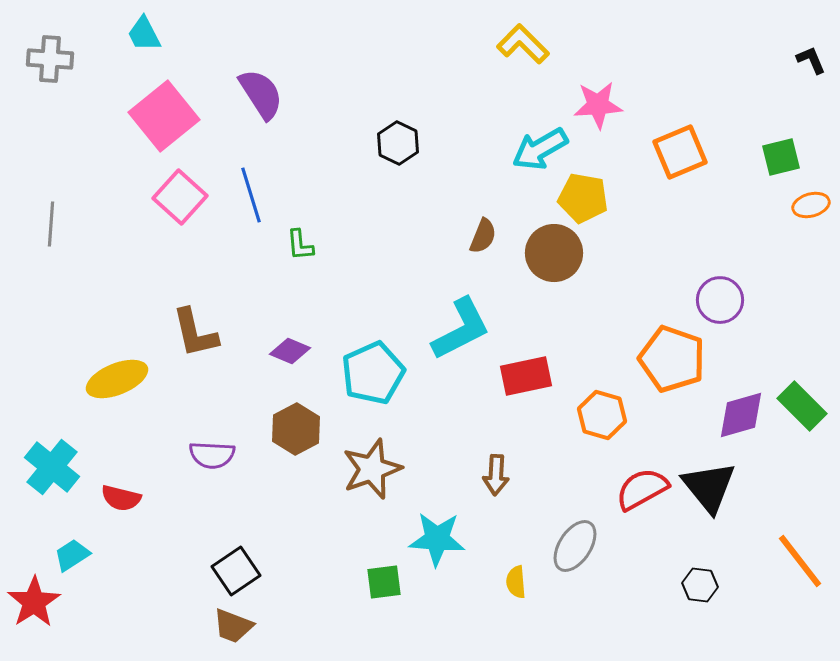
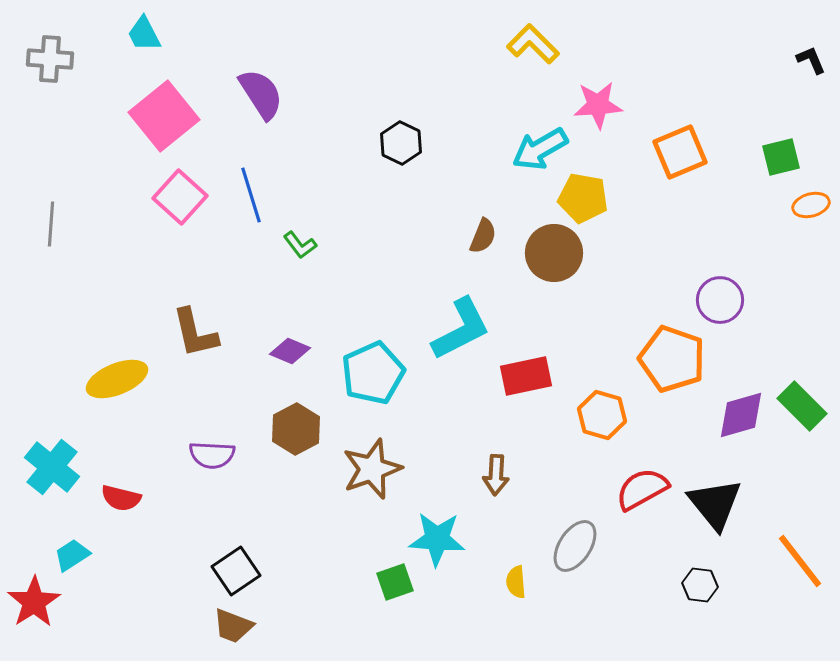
yellow L-shape at (523, 44): moved 10 px right
black hexagon at (398, 143): moved 3 px right
green L-shape at (300, 245): rotated 32 degrees counterclockwise
black triangle at (709, 487): moved 6 px right, 17 px down
green square at (384, 582): moved 11 px right; rotated 12 degrees counterclockwise
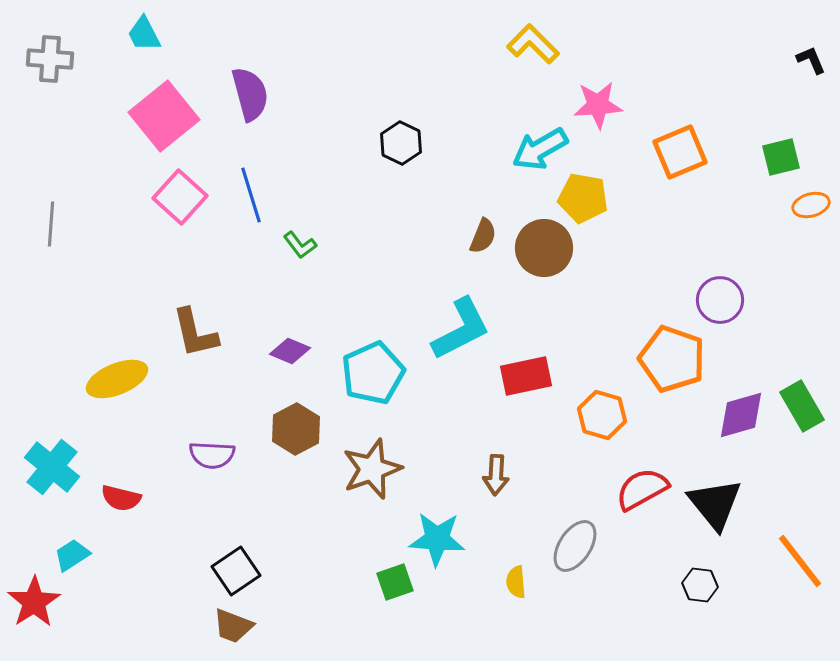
purple semicircle at (261, 94): moved 11 px left; rotated 18 degrees clockwise
brown circle at (554, 253): moved 10 px left, 5 px up
green rectangle at (802, 406): rotated 15 degrees clockwise
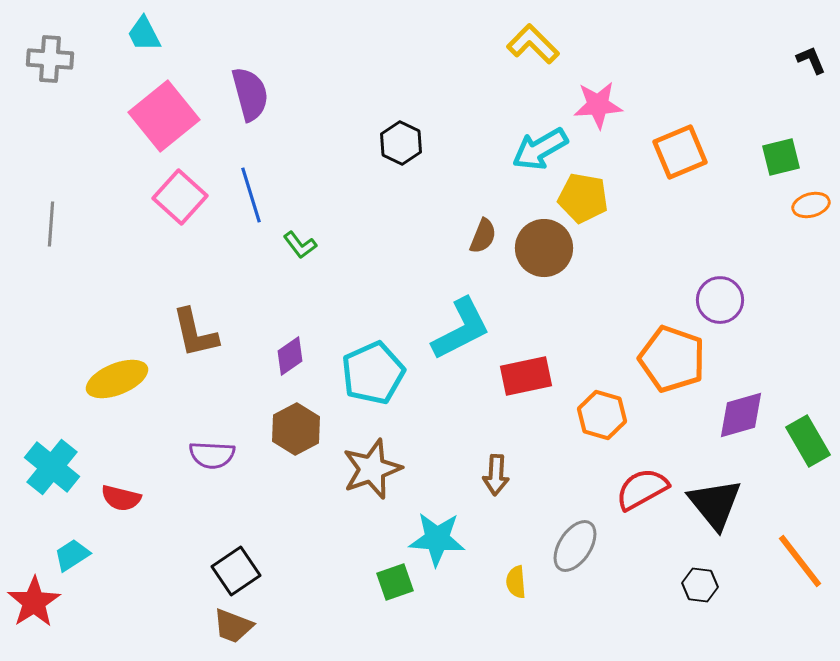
purple diamond at (290, 351): moved 5 px down; rotated 57 degrees counterclockwise
green rectangle at (802, 406): moved 6 px right, 35 px down
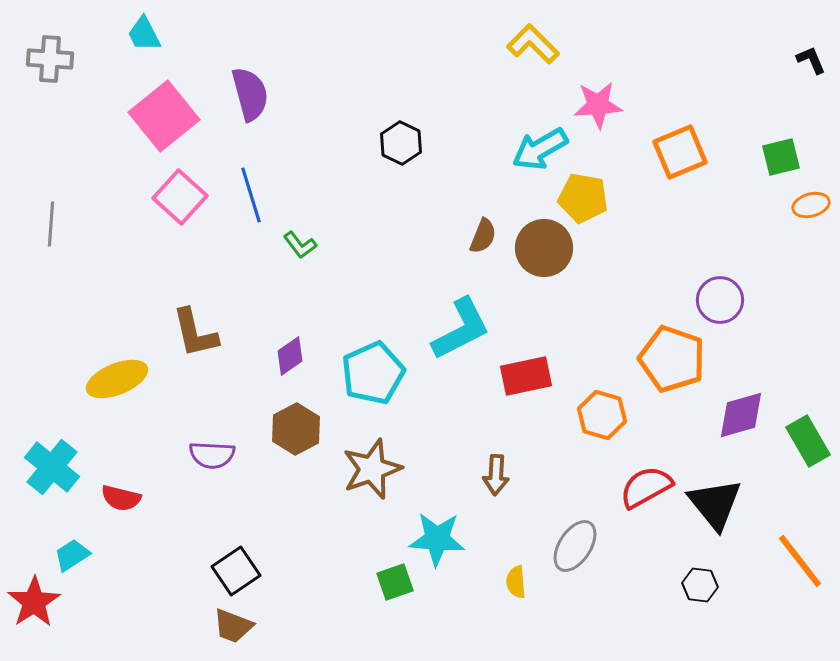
red semicircle at (642, 489): moved 4 px right, 2 px up
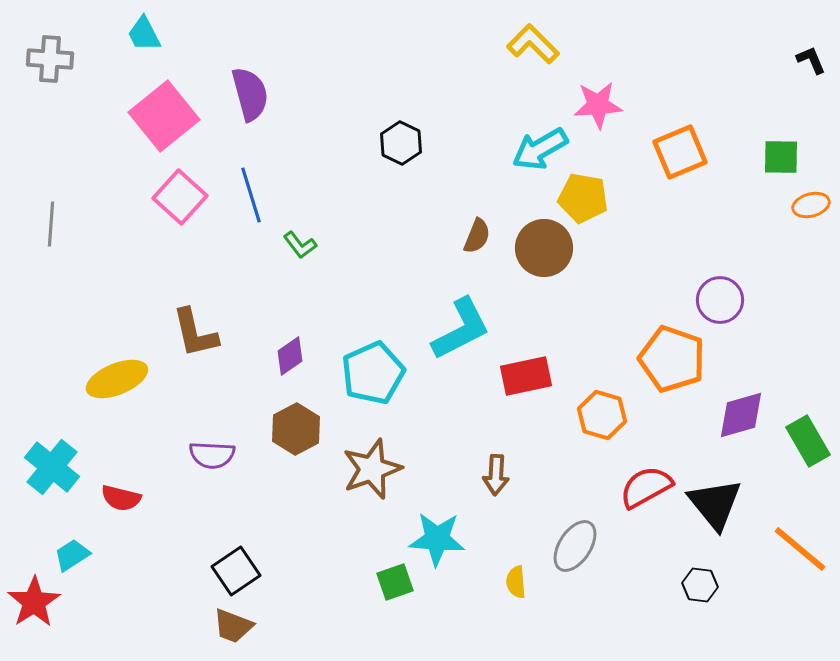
green square at (781, 157): rotated 15 degrees clockwise
brown semicircle at (483, 236): moved 6 px left
orange line at (800, 561): moved 12 px up; rotated 12 degrees counterclockwise
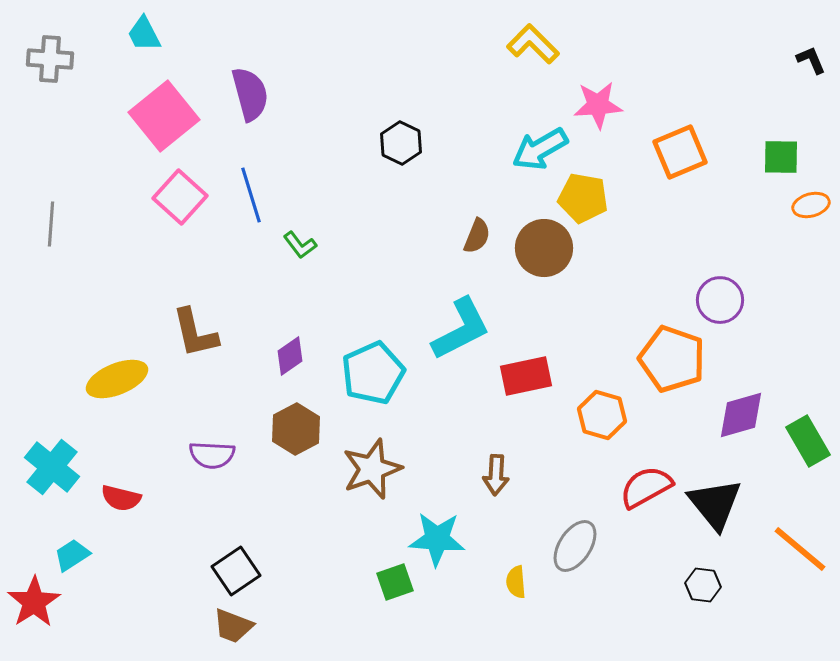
black hexagon at (700, 585): moved 3 px right
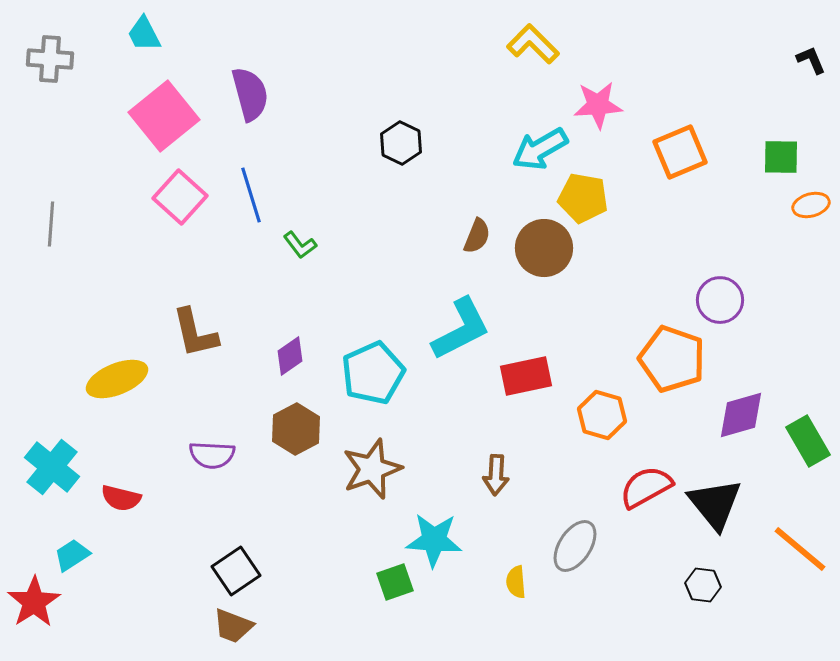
cyan star at (437, 539): moved 3 px left, 1 px down
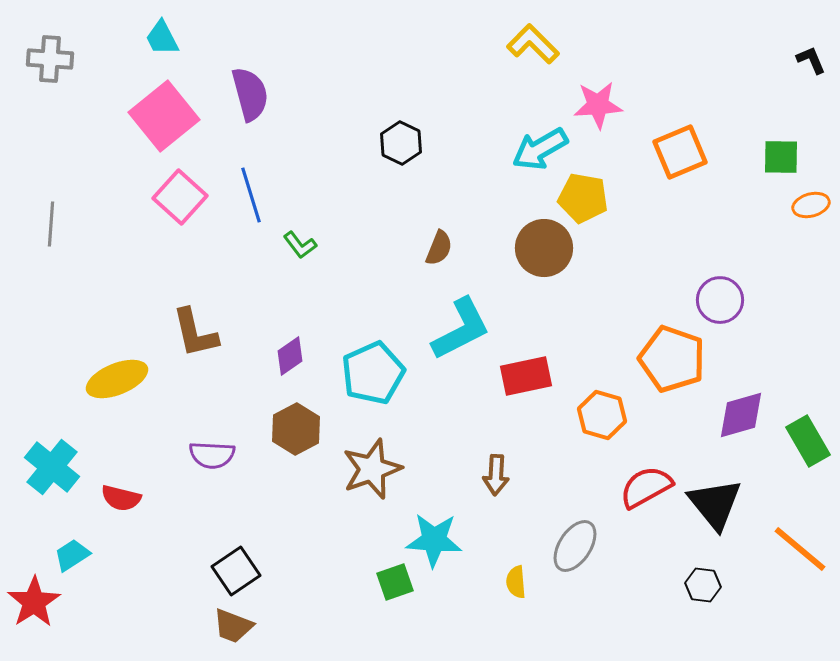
cyan trapezoid at (144, 34): moved 18 px right, 4 px down
brown semicircle at (477, 236): moved 38 px left, 12 px down
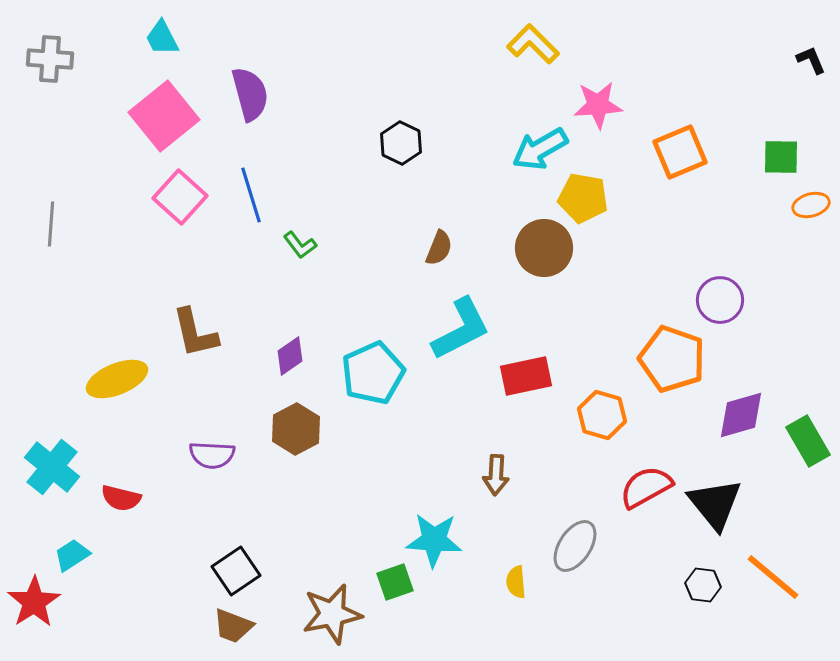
brown star at (372, 469): moved 40 px left, 145 px down; rotated 8 degrees clockwise
orange line at (800, 549): moved 27 px left, 28 px down
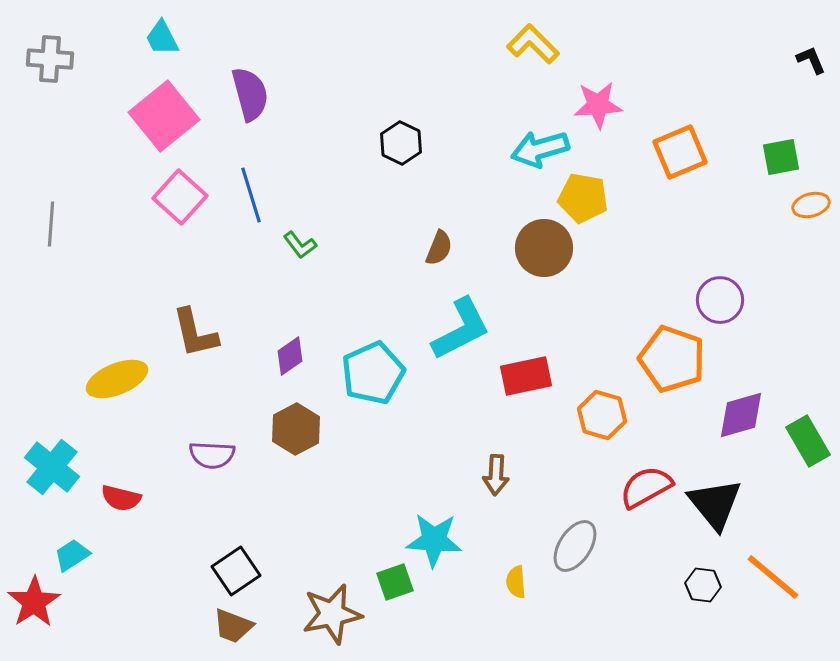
cyan arrow at (540, 149): rotated 14 degrees clockwise
green square at (781, 157): rotated 12 degrees counterclockwise
